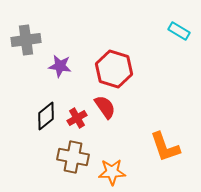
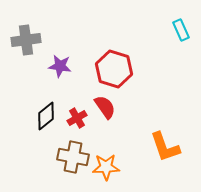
cyan rectangle: moved 2 px right, 1 px up; rotated 35 degrees clockwise
orange star: moved 6 px left, 5 px up
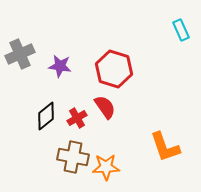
gray cross: moved 6 px left, 14 px down; rotated 16 degrees counterclockwise
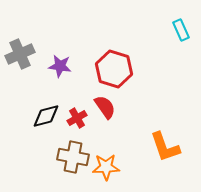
black diamond: rotated 24 degrees clockwise
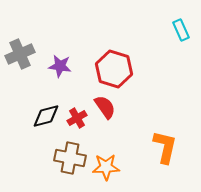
orange L-shape: rotated 148 degrees counterclockwise
brown cross: moved 3 px left, 1 px down
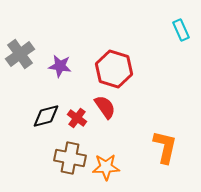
gray cross: rotated 12 degrees counterclockwise
red cross: rotated 24 degrees counterclockwise
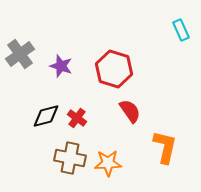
purple star: moved 1 px right; rotated 10 degrees clockwise
red semicircle: moved 25 px right, 4 px down
orange star: moved 2 px right, 4 px up
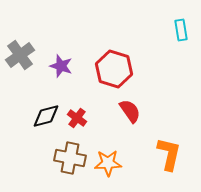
cyan rectangle: rotated 15 degrees clockwise
gray cross: moved 1 px down
orange L-shape: moved 4 px right, 7 px down
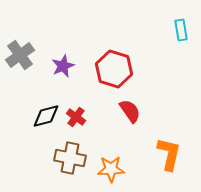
purple star: moved 2 px right; rotated 30 degrees clockwise
red cross: moved 1 px left, 1 px up
orange star: moved 3 px right, 6 px down
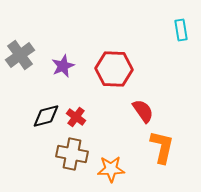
red hexagon: rotated 15 degrees counterclockwise
red semicircle: moved 13 px right
orange L-shape: moved 7 px left, 7 px up
brown cross: moved 2 px right, 4 px up
